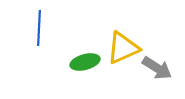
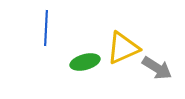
blue line: moved 7 px right
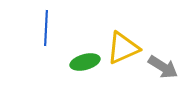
gray arrow: moved 6 px right, 1 px up
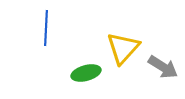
yellow triangle: rotated 24 degrees counterclockwise
green ellipse: moved 1 px right, 11 px down
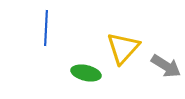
gray arrow: moved 3 px right, 1 px up
green ellipse: rotated 28 degrees clockwise
